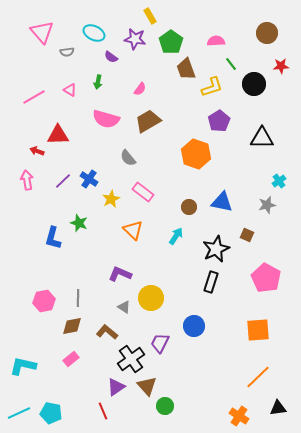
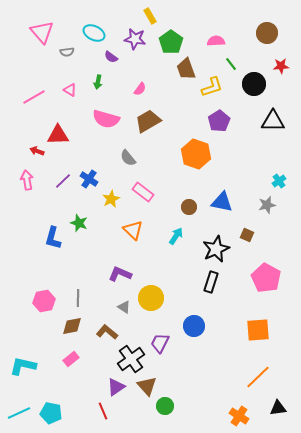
black triangle at (262, 138): moved 11 px right, 17 px up
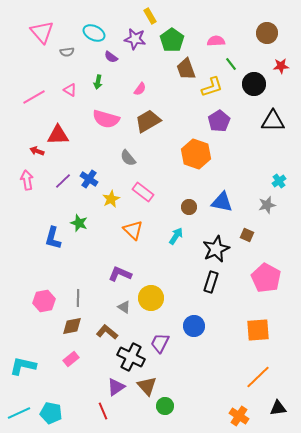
green pentagon at (171, 42): moved 1 px right, 2 px up
black cross at (131, 359): moved 2 px up; rotated 28 degrees counterclockwise
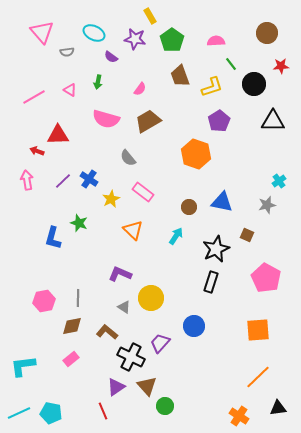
brown trapezoid at (186, 69): moved 6 px left, 7 px down
purple trapezoid at (160, 343): rotated 15 degrees clockwise
cyan L-shape at (23, 366): rotated 20 degrees counterclockwise
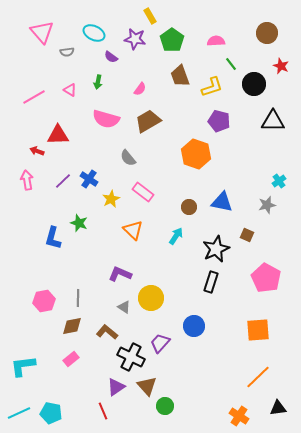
red star at (281, 66): rotated 28 degrees clockwise
purple pentagon at (219, 121): rotated 25 degrees counterclockwise
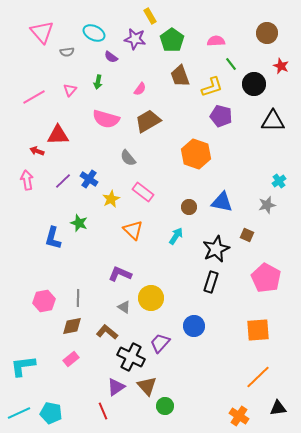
pink triangle at (70, 90): rotated 40 degrees clockwise
purple pentagon at (219, 121): moved 2 px right, 5 px up
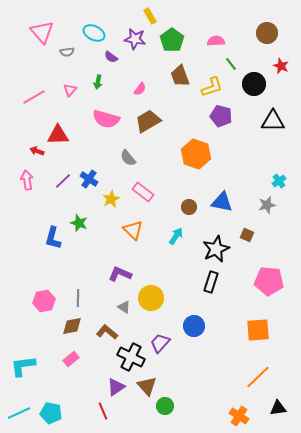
pink pentagon at (266, 278): moved 3 px right, 3 px down; rotated 24 degrees counterclockwise
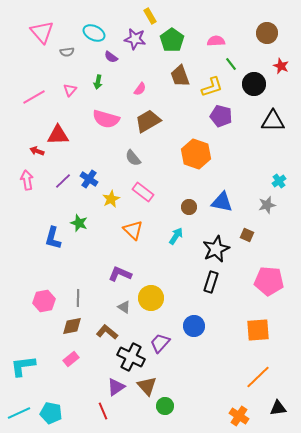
gray semicircle at (128, 158): moved 5 px right
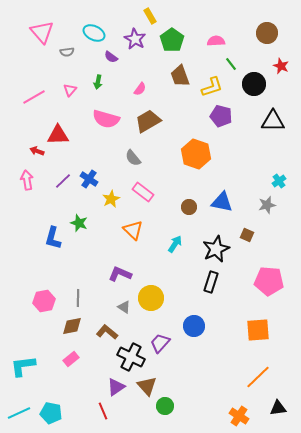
purple star at (135, 39): rotated 20 degrees clockwise
cyan arrow at (176, 236): moved 1 px left, 8 px down
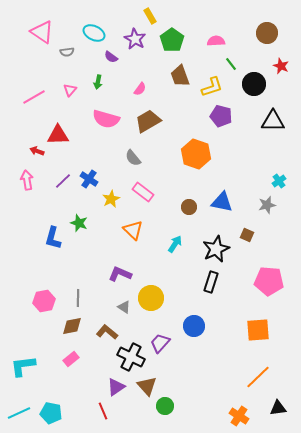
pink triangle at (42, 32): rotated 15 degrees counterclockwise
